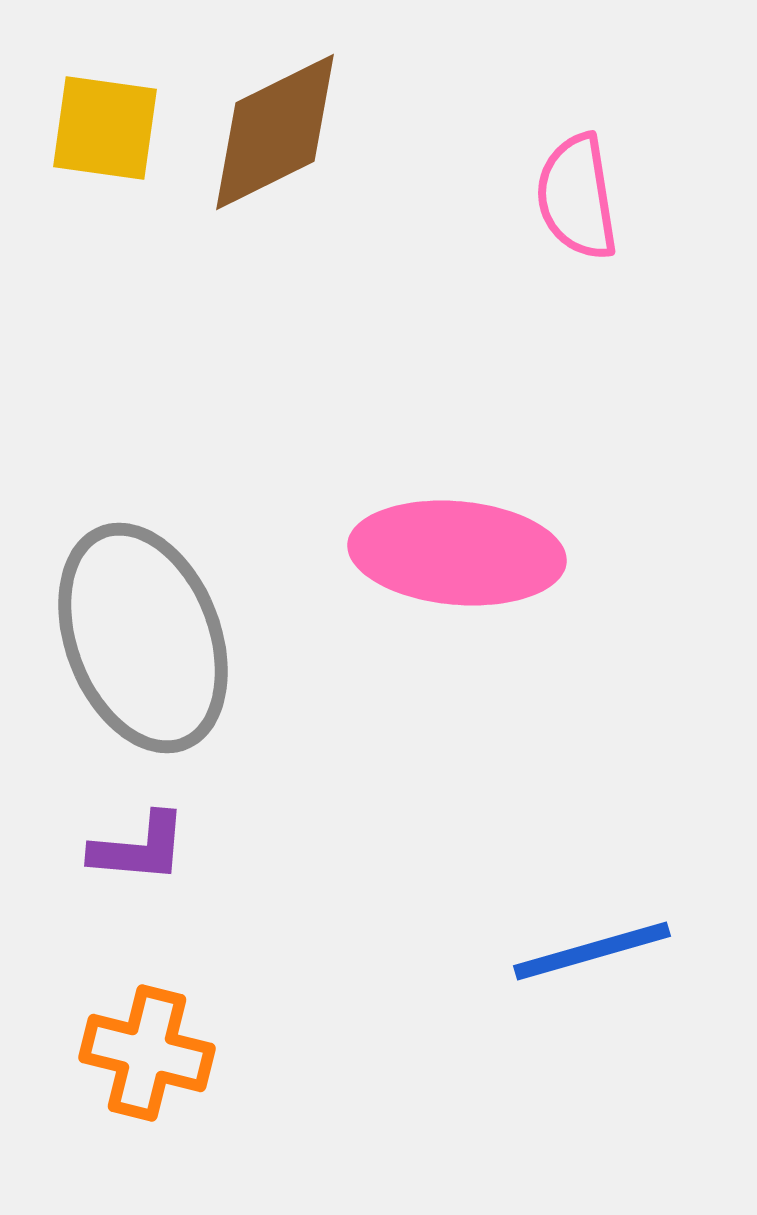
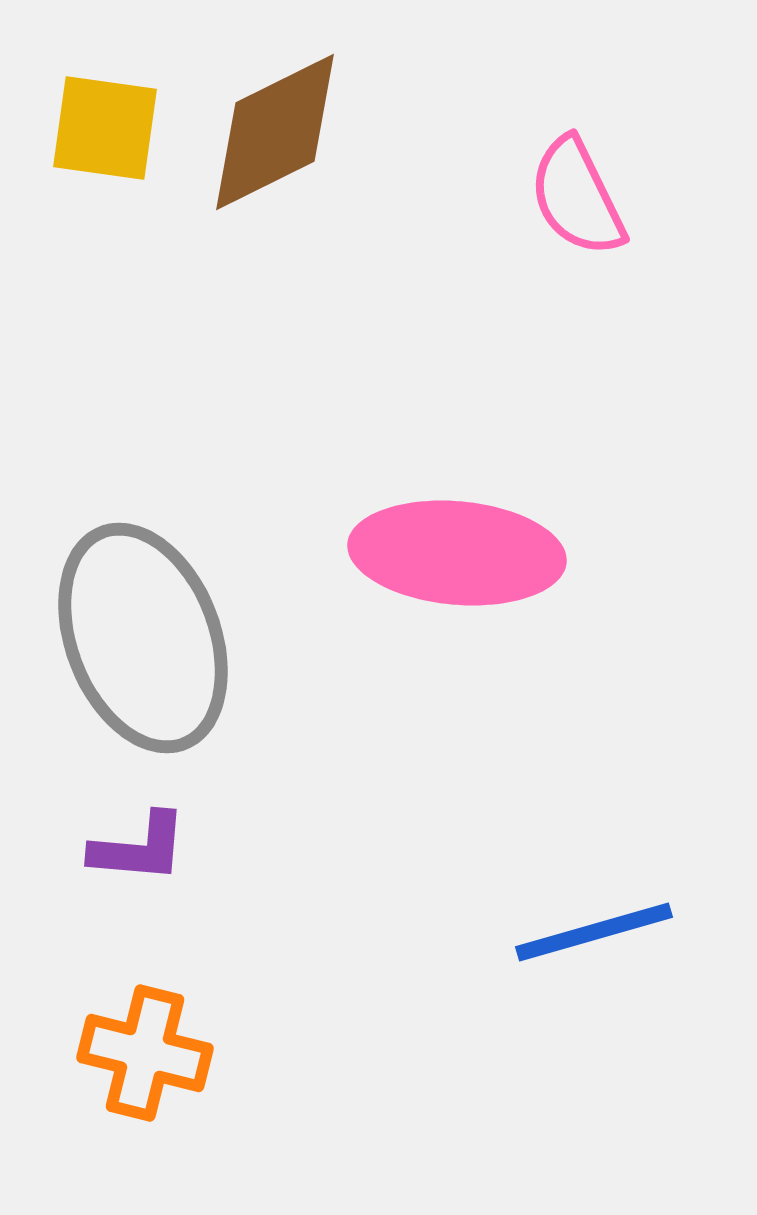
pink semicircle: rotated 17 degrees counterclockwise
blue line: moved 2 px right, 19 px up
orange cross: moved 2 px left
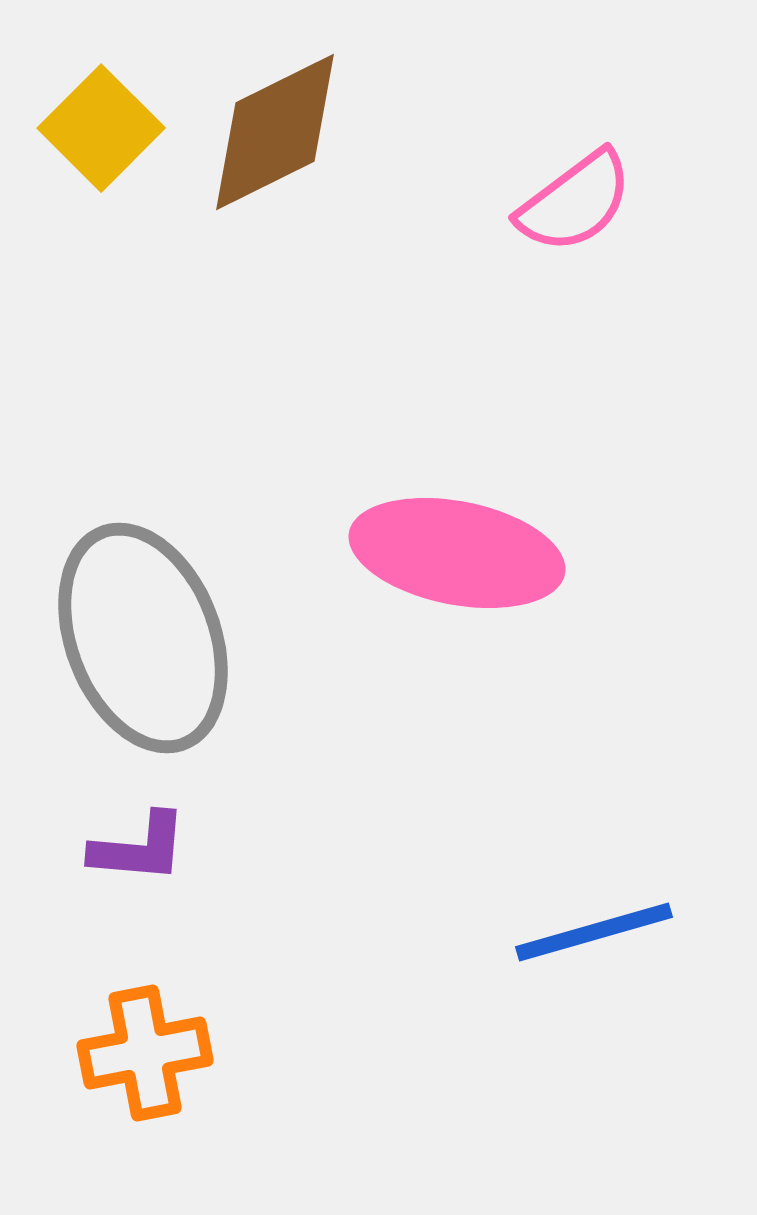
yellow square: moved 4 px left; rotated 37 degrees clockwise
pink semicircle: moved 2 px left, 5 px down; rotated 101 degrees counterclockwise
pink ellipse: rotated 6 degrees clockwise
orange cross: rotated 25 degrees counterclockwise
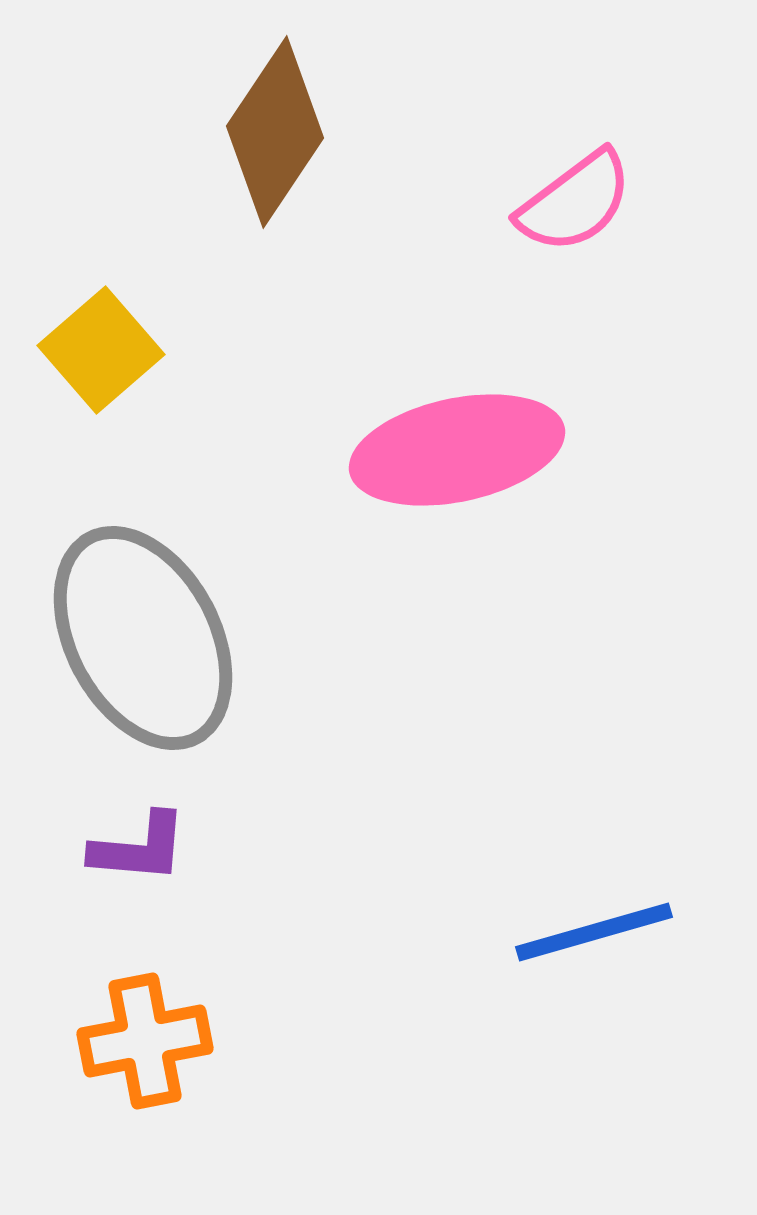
yellow square: moved 222 px down; rotated 4 degrees clockwise
brown diamond: rotated 30 degrees counterclockwise
pink ellipse: moved 103 px up; rotated 23 degrees counterclockwise
gray ellipse: rotated 7 degrees counterclockwise
orange cross: moved 12 px up
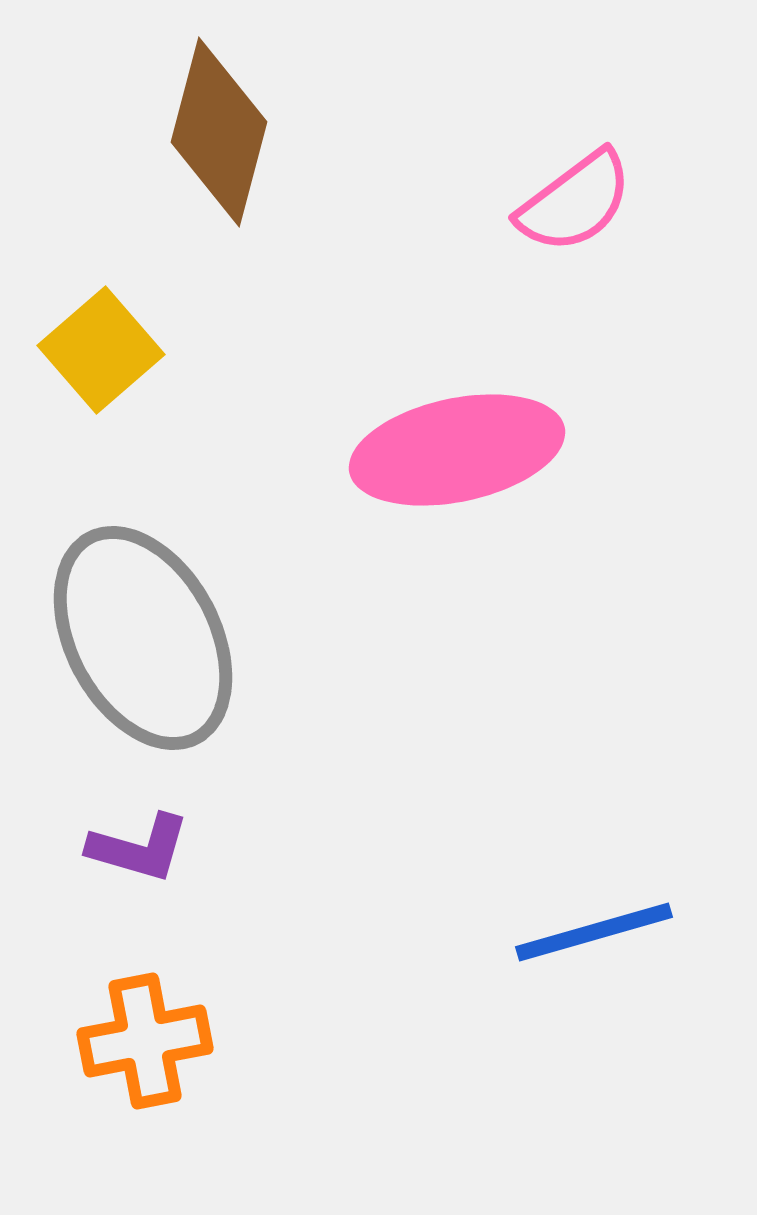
brown diamond: moved 56 px left; rotated 19 degrees counterclockwise
purple L-shape: rotated 11 degrees clockwise
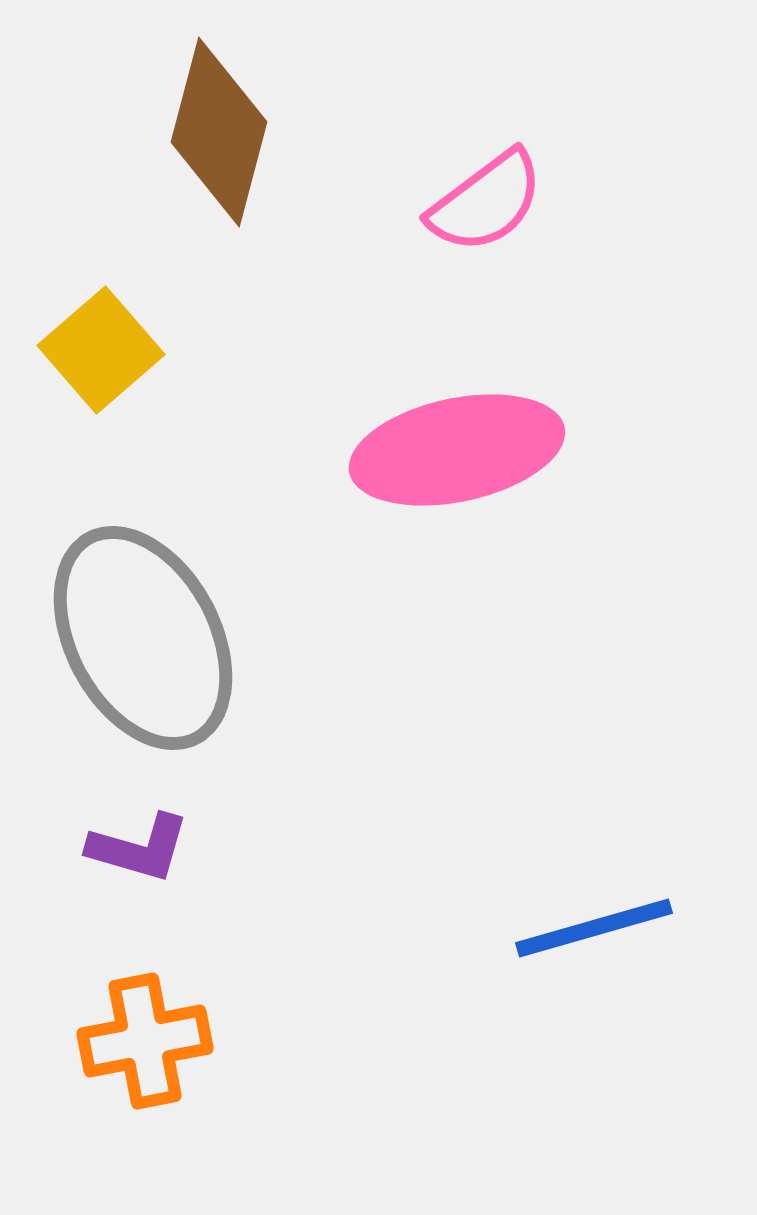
pink semicircle: moved 89 px left
blue line: moved 4 px up
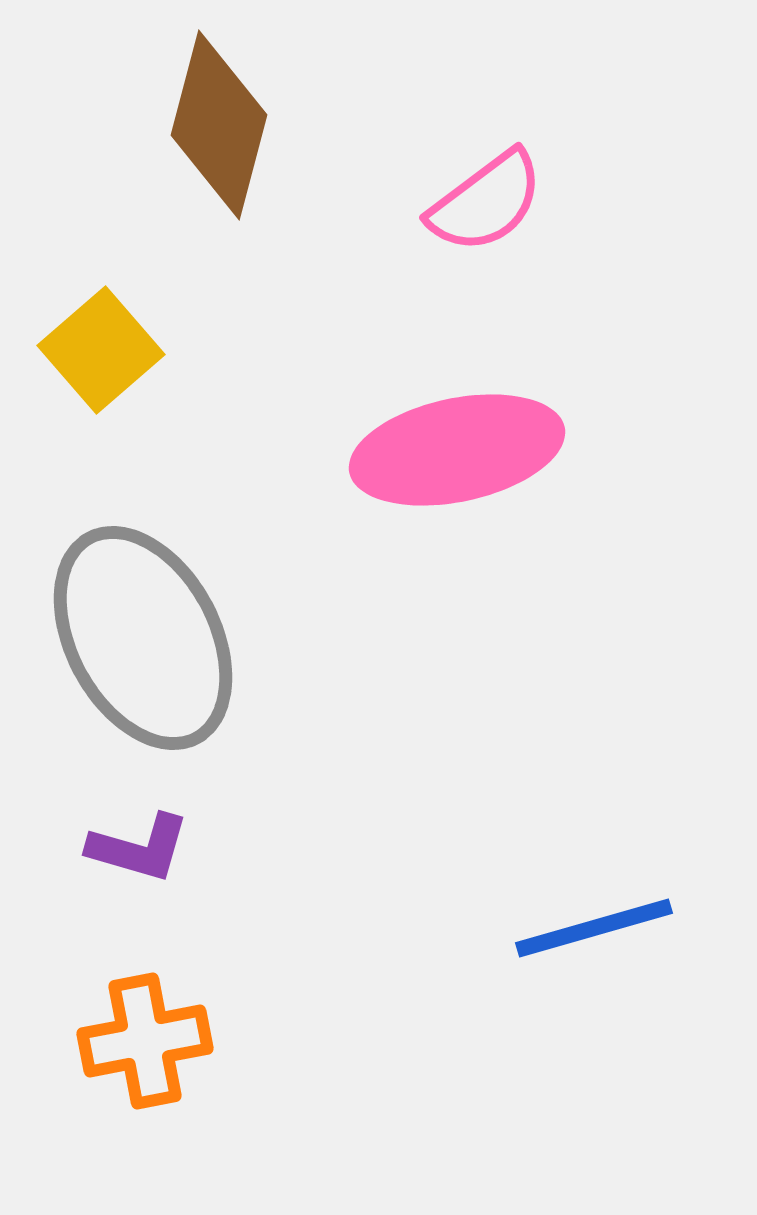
brown diamond: moved 7 px up
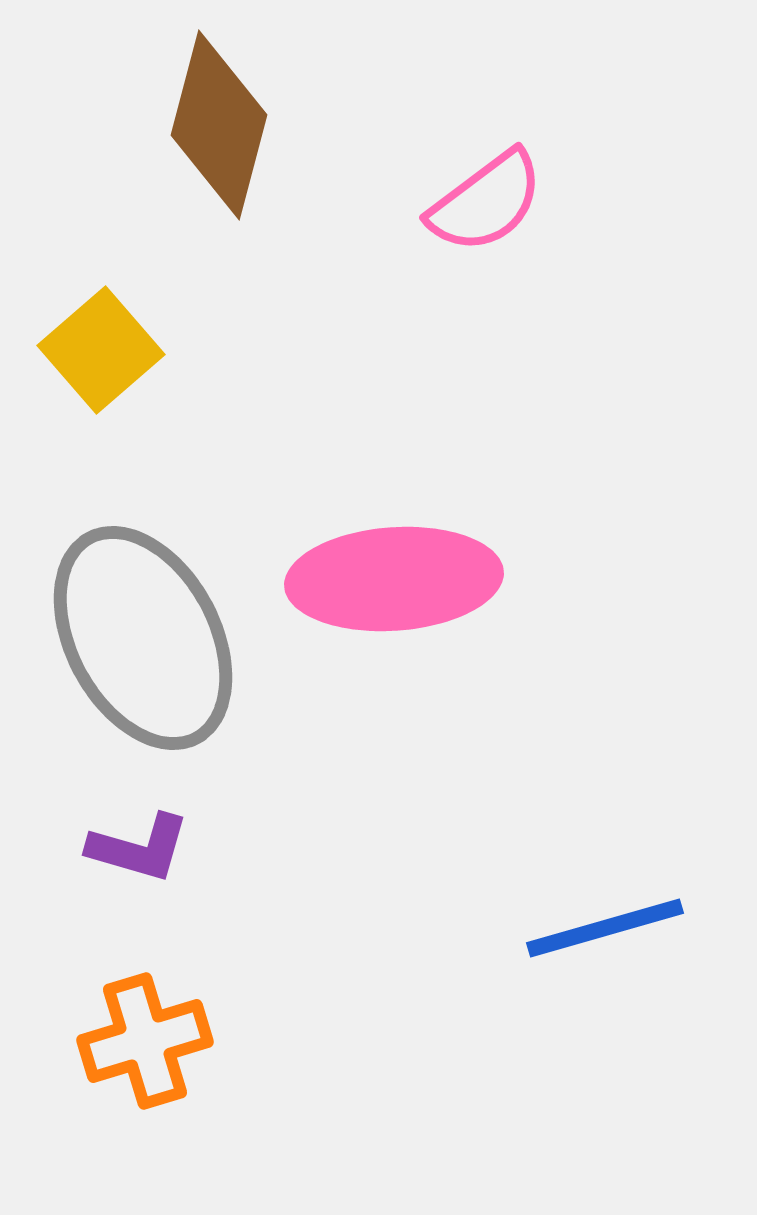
pink ellipse: moved 63 px left, 129 px down; rotated 8 degrees clockwise
blue line: moved 11 px right
orange cross: rotated 6 degrees counterclockwise
